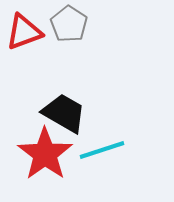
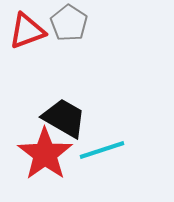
gray pentagon: moved 1 px up
red triangle: moved 3 px right, 1 px up
black trapezoid: moved 5 px down
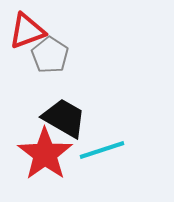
gray pentagon: moved 19 px left, 32 px down
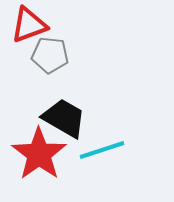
red triangle: moved 2 px right, 6 px up
gray pentagon: rotated 27 degrees counterclockwise
red star: moved 6 px left
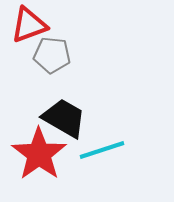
gray pentagon: moved 2 px right
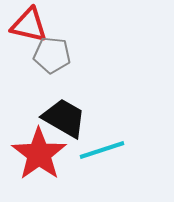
red triangle: rotated 33 degrees clockwise
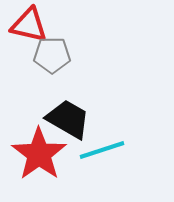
gray pentagon: rotated 6 degrees counterclockwise
black trapezoid: moved 4 px right, 1 px down
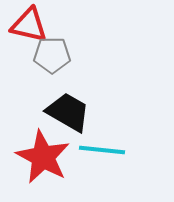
black trapezoid: moved 7 px up
cyan line: rotated 24 degrees clockwise
red star: moved 4 px right, 3 px down; rotated 8 degrees counterclockwise
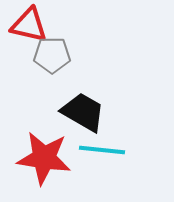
black trapezoid: moved 15 px right
red star: moved 1 px right, 1 px down; rotated 20 degrees counterclockwise
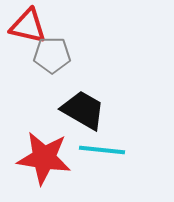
red triangle: moved 1 px left, 1 px down
black trapezoid: moved 2 px up
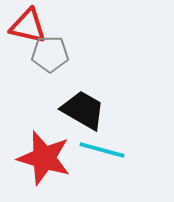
gray pentagon: moved 2 px left, 1 px up
cyan line: rotated 9 degrees clockwise
red star: rotated 8 degrees clockwise
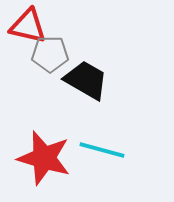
black trapezoid: moved 3 px right, 30 px up
